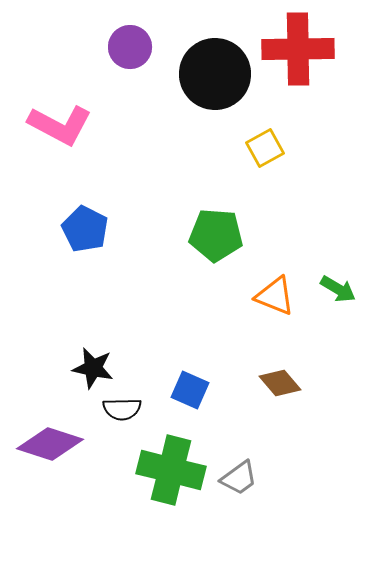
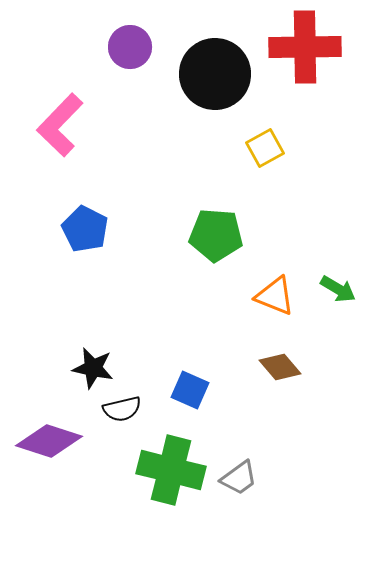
red cross: moved 7 px right, 2 px up
pink L-shape: rotated 106 degrees clockwise
brown diamond: moved 16 px up
black semicircle: rotated 12 degrees counterclockwise
purple diamond: moved 1 px left, 3 px up
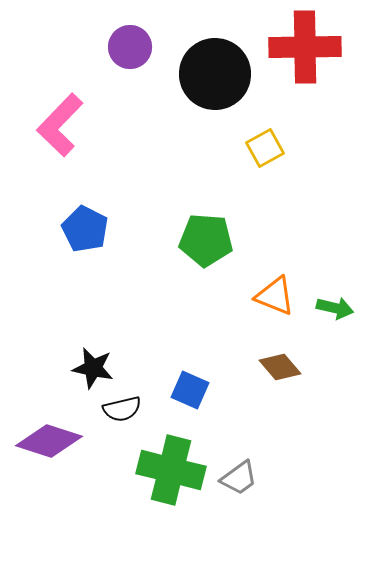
green pentagon: moved 10 px left, 5 px down
green arrow: moved 3 px left, 19 px down; rotated 18 degrees counterclockwise
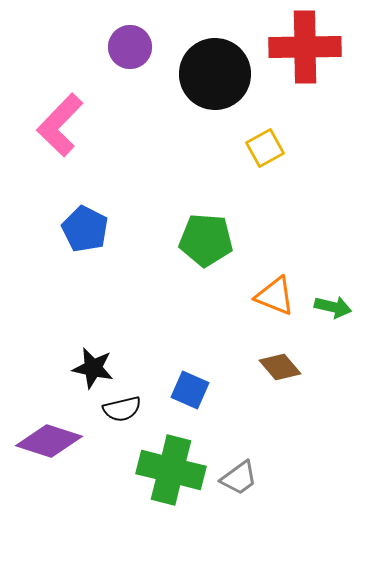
green arrow: moved 2 px left, 1 px up
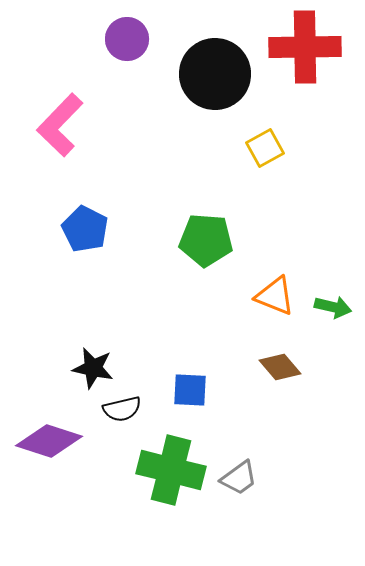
purple circle: moved 3 px left, 8 px up
blue square: rotated 21 degrees counterclockwise
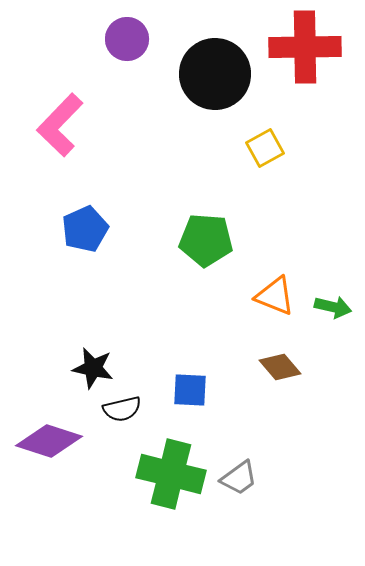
blue pentagon: rotated 21 degrees clockwise
green cross: moved 4 px down
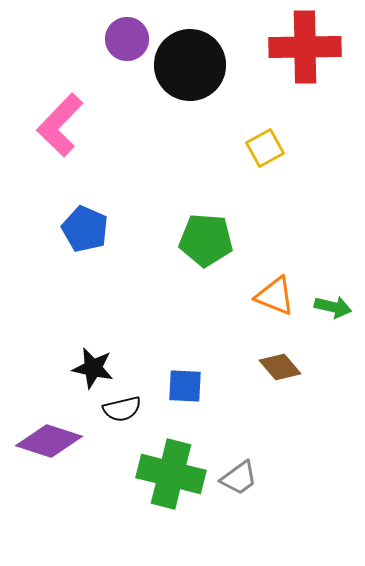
black circle: moved 25 px left, 9 px up
blue pentagon: rotated 24 degrees counterclockwise
blue square: moved 5 px left, 4 px up
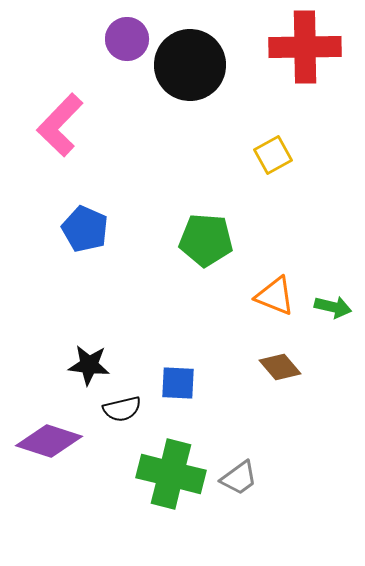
yellow square: moved 8 px right, 7 px down
black star: moved 4 px left, 3 px up; rotated 6 degrees counterclockwise
blue square: moved 7 px left, 3 px up
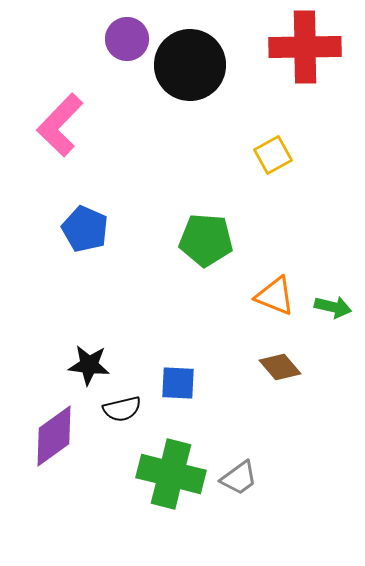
purple diamond: moved 5 px right, 5 px up; rotated 54 degrees counterclockwise
